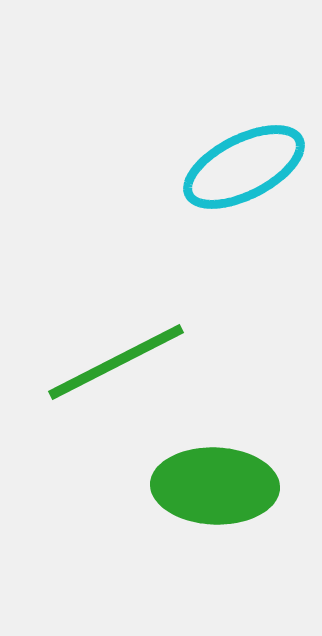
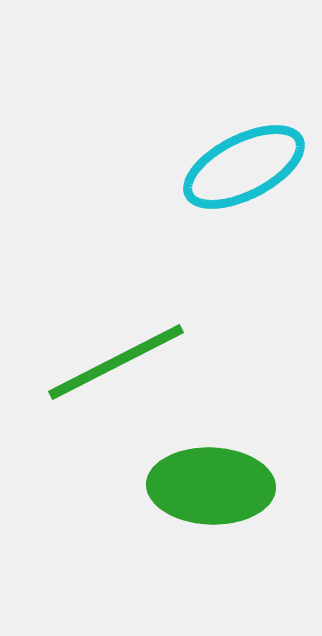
green ellipse: moved 4 px left
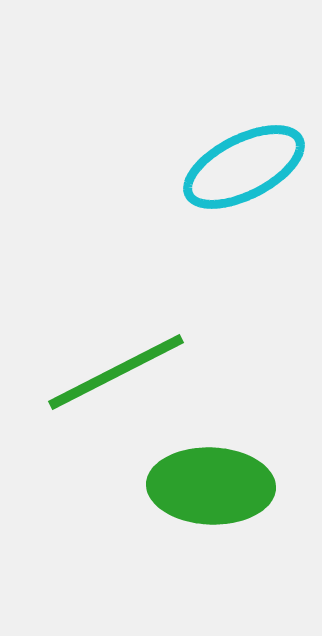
green line: moved 10 px down
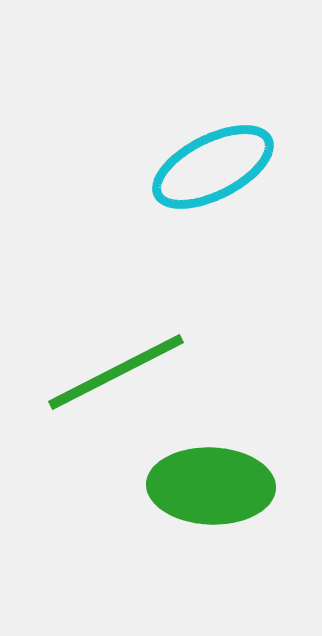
cyan ellipse: moved 31 px left
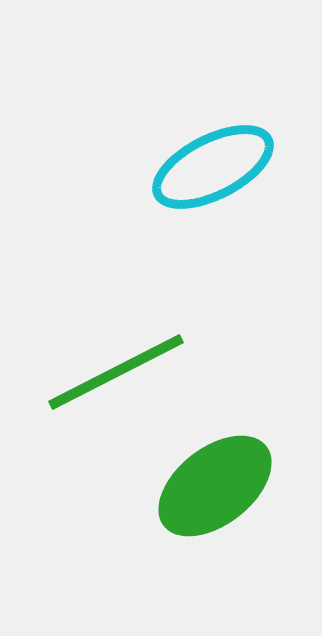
green ellipse: moved 4 px right; rotated 40 degrees counterclockwise
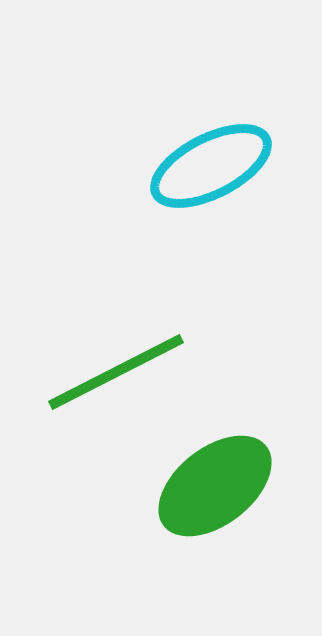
cyan ellipse: moved 2 px left, 1 px up
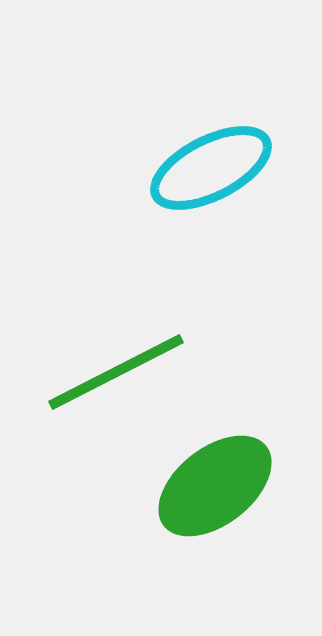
cyan ellipse: moved 2 px down
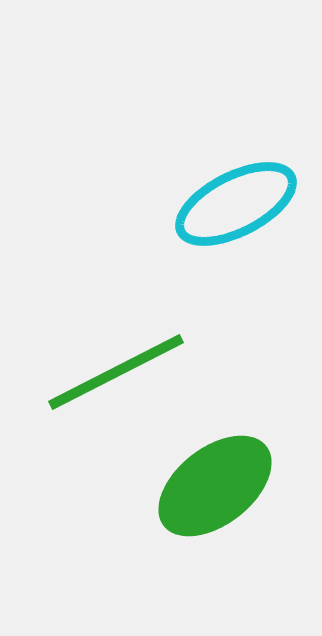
cyan ellipse: moved 25 px right, 36 px down
